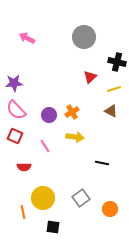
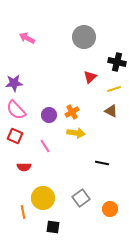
yellow arrow: moved 1 px right, 4 px up
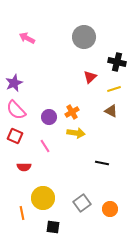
purple star: rotated 18 degrees counterclockwise
purple circle: moved 2 px down
gray square: moved 1 px right, 5 px down
orange line: moved 1 px left, 1 px down
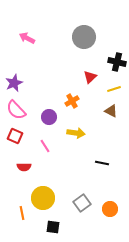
orange cross: moved 11 px up
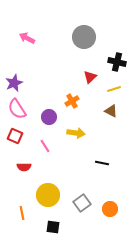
pink semicircle: moved 1 px right, 1 px up; rotated 10 degrees clockwise
yellow circle: moved 5 px right, 3 px up
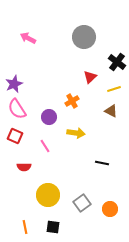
pink arrow: moved 1 px right
black cross: rotated 24 degrees clockwise
purple star: moved 1 px down
orange line: moved 3 px right, 14 px down
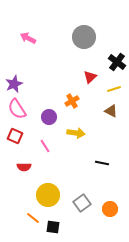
orange line: moved 8 px right, 9 px up; rotated 40 degrees counterclockwise
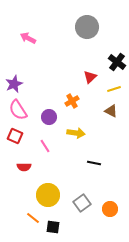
gray circle: moved 3 px right, 10 px up
pink semicircle: moved 1 px right, 1 px down
black line: moved 8 px left
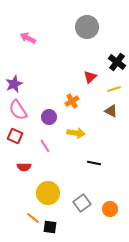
yellow circle: moved 2 px up
black square: moved 3 px left
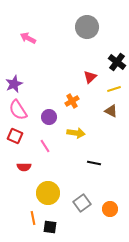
orange line: rotated 40 degrees clockwise
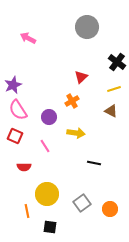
red triangle: moved 9 px left
purple star: moved 1 px left, 1 px down
yellow circle: moved 1 px left, 1 px down
orange line: moved 6 px left, 7 px up
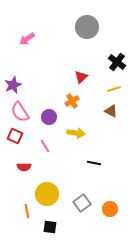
pink arrow: moved 1 px left, 1 px down; rotated 63 degrees counterclockwise
pink semicircle: moved 2 px right, 2 px down
